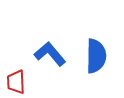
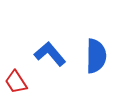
red trapezoid: rotated 30 degrees counterclockwise
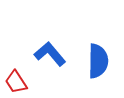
blue semicircle: moved 2 px right, 5 px down
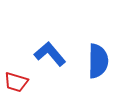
red trapezoid: rotated 40 degrees counterclockwise
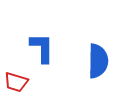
blue L-shape: moved 8 px left, 6 px up; rotated 40 degrees clockwise
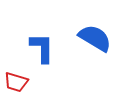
blue semicircle: moved 3 px left, 23 px up; rotated 60 degrees counterclockwise
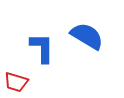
blue semicircle: moved 8 px left, 2 px up
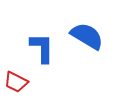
red trapezoid: rotated 10 degrees clockwise
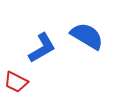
blue L-shape: rotated 60 degrees clockwise
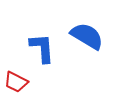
blue L-shape: rotated 64 degrees counterclockwise
